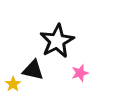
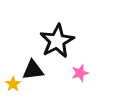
black triangle: rotated 20 degrees counterclockwise
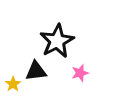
black triangle: moved 3 px right, 1 px down
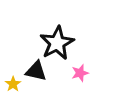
black star: moved 2 px down
black triangle: rotated 20 degrees clockwise
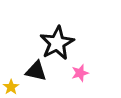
yellow star: moved 2 px left, 3 px down
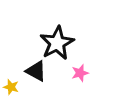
black triangle: rotated 15 degrees clockwise
yellow star: rotated 21 degrees counterclockwise
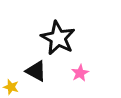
black star: moved 1 px right, 5 px up; rotated 16 degrees counterclockwise
pink star: rotated 12 degrees counterclockwise
